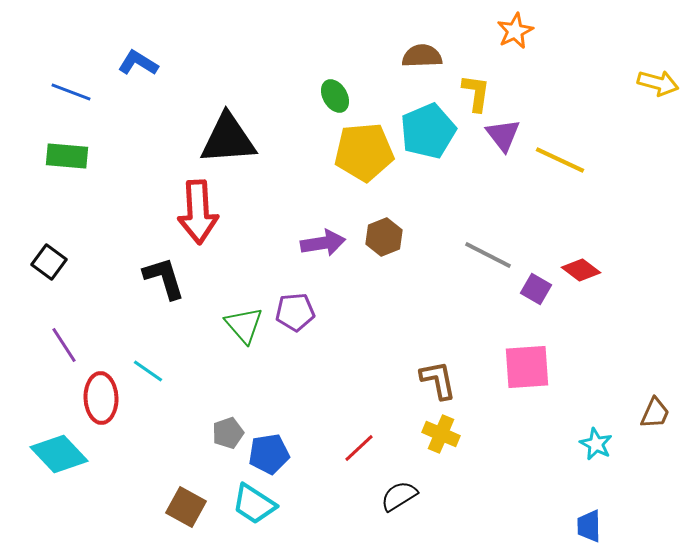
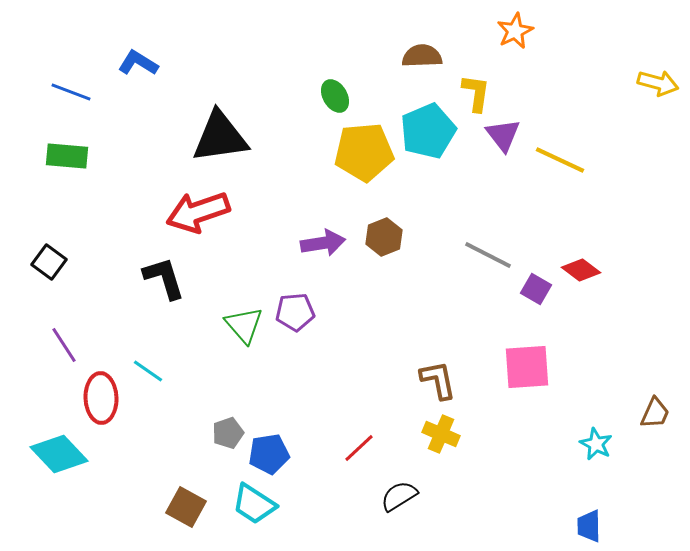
black triangle: moved 8 px left, 2 px up; rotated 4 degrees counterclockwise
red arrow: rotated 74 degrees clockwise
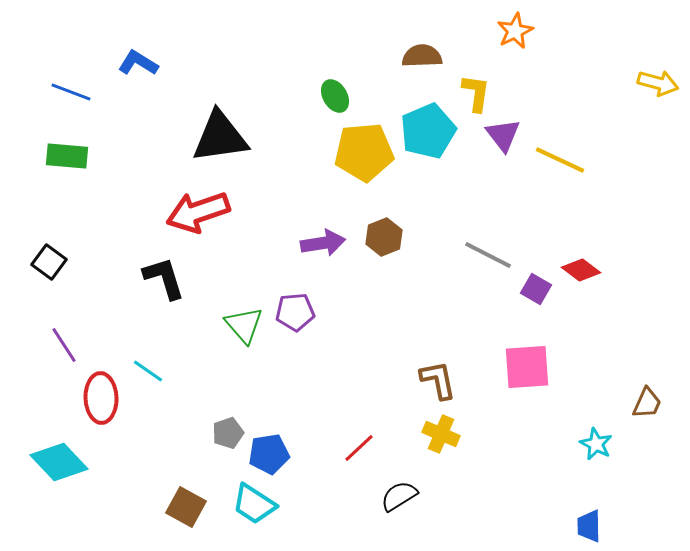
brown trapezoid: moved 8 px left, 10 px up
cyan diamond: moved 8 px down
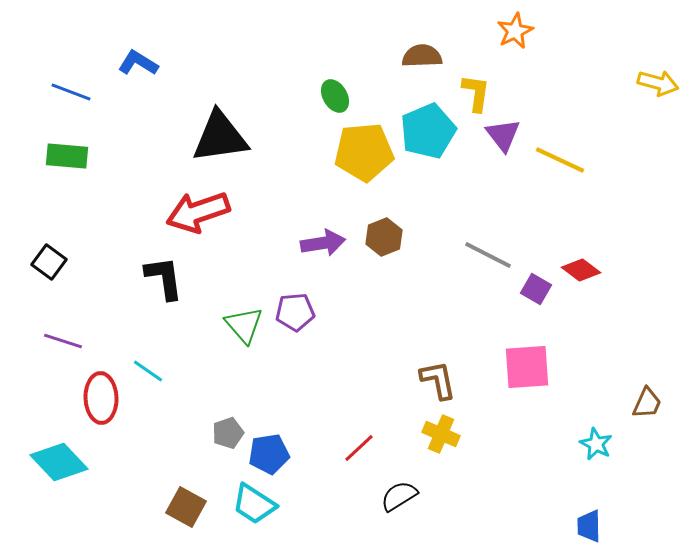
black L-shape: rotated 9 degrees clockwise
purple line: moved 1 px left, 4 px up; rotated 39 degrees counterclockwise
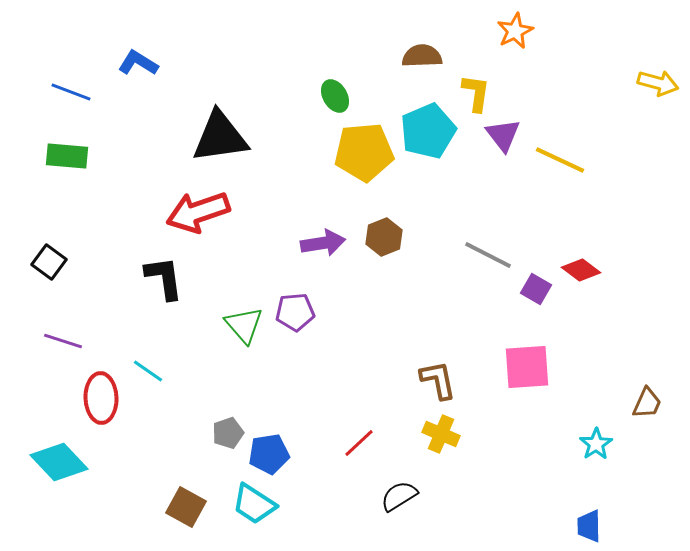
cyan star: rotated 12 degrees clockwise
red line: moved 5 px up
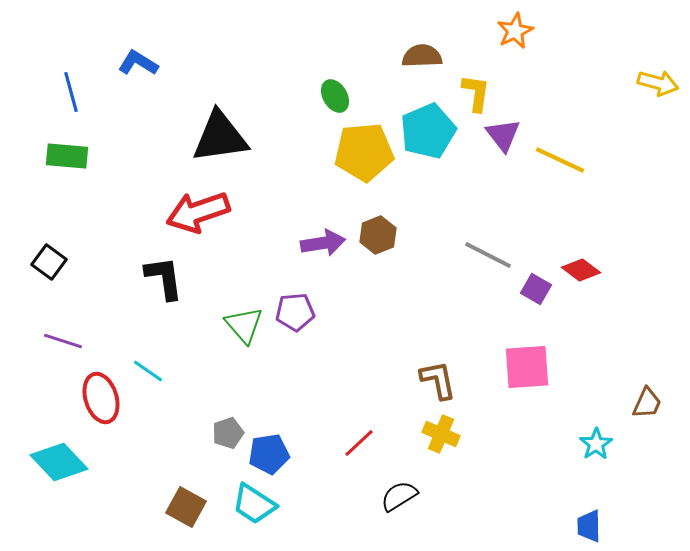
blue line: rotated 54 degrees clockwise
brown hexagon: moved 6 px left, 2 px up
red ellipse: rotated 15 degrees counterclockwise
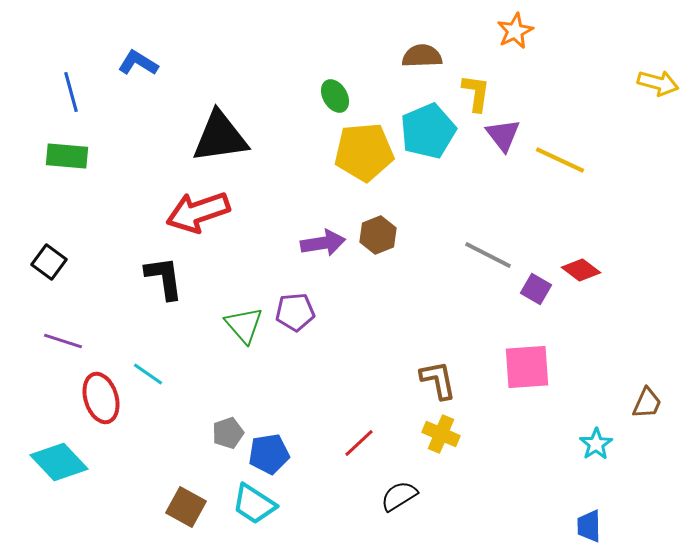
cyan line: moved 3 px down
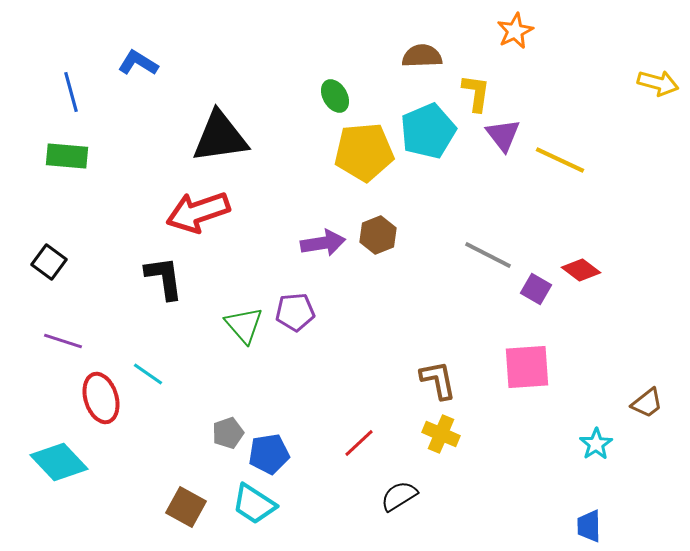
brown trapezoid: rotated 28 degrees clockwise
